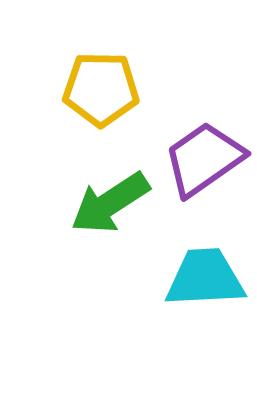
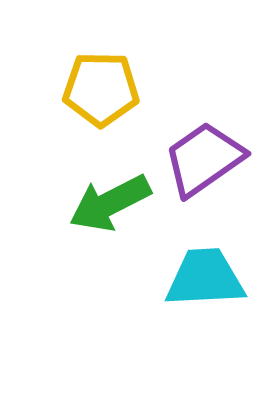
green arrow: rotated 6 degrees clockwise
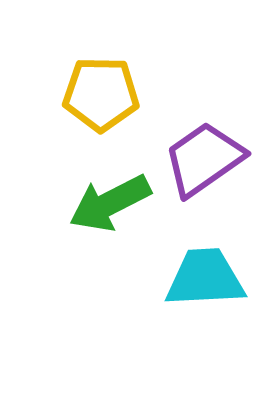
yellow pentagon: moved 5 px down
